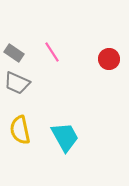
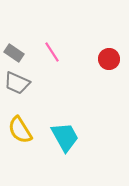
yellow semicircle: rotated 20 degrees counterclockwise
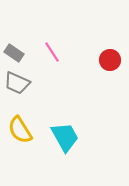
red circle: moved 1 px right, 1 px down
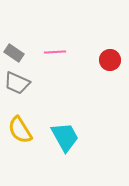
pink line: moved 3 px right; rotated 60 degrees counterclockwise
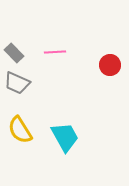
gray rectangle: rotated 12 degrees clockwise
red circle: moved 5 px down
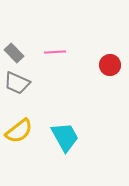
yellow semicircle: moved 1 px left, 1 px down; rotated 96 degrees counterclockwise
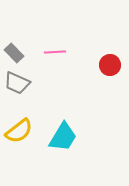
cyan trapezoid: moved 2 px left; rotated 60 degrees clockwise
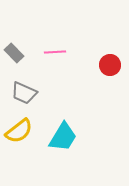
gray trapezoid: moved 7 px right, 10 px down
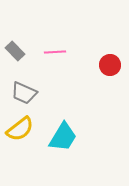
gray rectangle: moved 1 px right, 2 px up
yellow semicircle: moved 1 px right, 2 px up
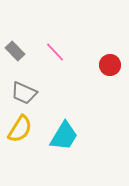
pink line: rotated 50 degrees clockwise
yellow semicircle: rotated 20 degrees counterclockwise
cyan trapezoid: moved 1 px right, 1 px up
